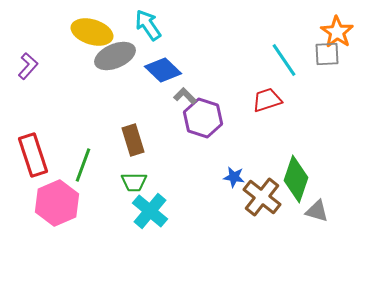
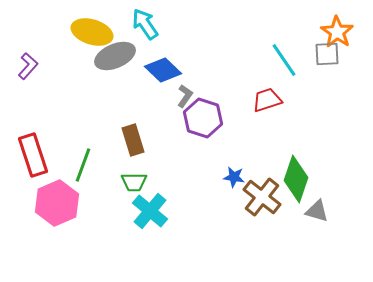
cyan arrow: moved 3 px left, 1 px up
gray L-shape: rotated 80 degrees clockwise
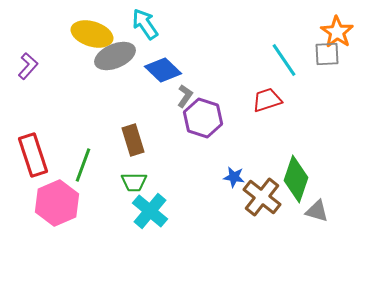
yellow ellipse: moved 2 px down
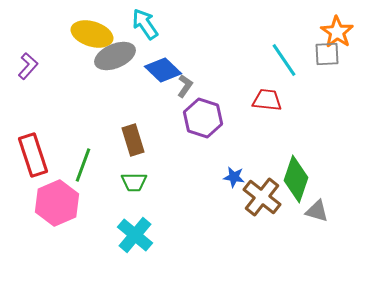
gray L-shape: moved 10 px up
red trapezoid: rotated 24 degrees clockwise
cyan cross: moved 15 px left, 24 px down
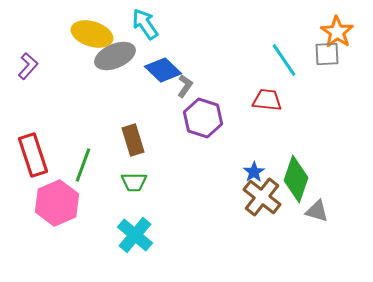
blue star: moved 20 px right, 5 px up; rotated 30 degrees clockwise
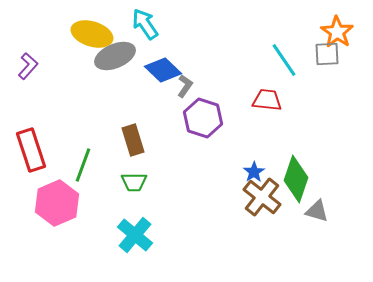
red rectangle: moved 2 px left, 5 px up
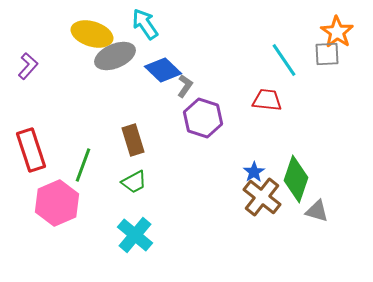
green trapezoid: rotated 28 degrees counterclockwise
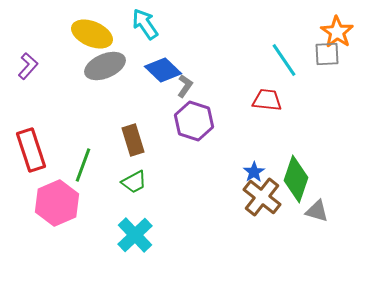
yellow ellipse: rotated 6 degrees clockwise
gray ellipse: moved 10 px left, 10 px down
purple hexagon: moved 9 px left, 3 px down
cyan cross: rotated 6 degrees clockwise
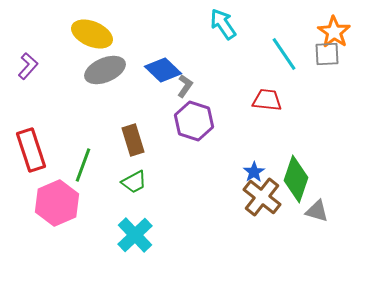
cyan arrow: moved 78 px right
orange star: moved 3 px left
cyan line: moved 6 px up
gray ellipse: moved 4 px down
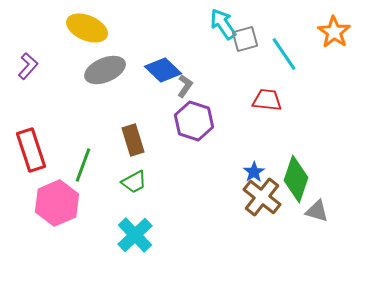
yellow ellipse: moved 5 px left, 6 px up
gray square: moved 82 px left, 15 px up; rotated 12 degrees counterclockwise
